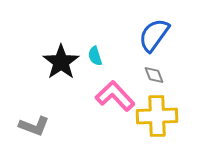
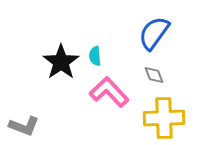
blue semicircle: moved 2 px up
cyan semicircle: rotated 12 degrees clockwise
pink L-shape: moved 6 px left, 4 px up
yellow cross: moved 7 px right, 2 px down
gray L-shape: moved 10 px left
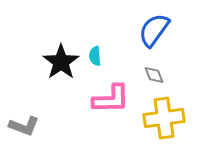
blue semicircle: moved 3 px up
pink L-shape: moved 2 px right, 7 px down; rotated 132 degrees clockwise
yellow cross: rotated 6 degrees counterclockwise
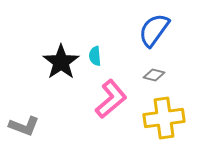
gray diamond: rotated 55 degrees counterclockwise
pink L-shape: rotated 39 degrees counterclockwise
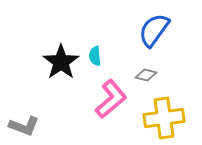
gray diamond: moved 8 px left
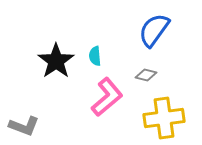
black star: moved 5 px left, 1 px up
pink L-shape: moved 4 px left, 2 px up
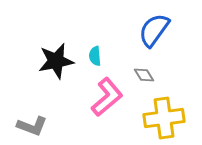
black star: rotated 24 degrees clockwise
gray diamond: moved 2 px left; rotated 45 degrees clockwise
gray L-shape: moved 8 px right
